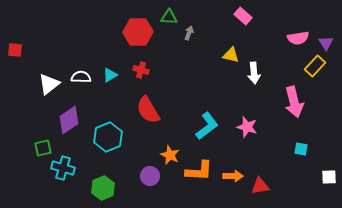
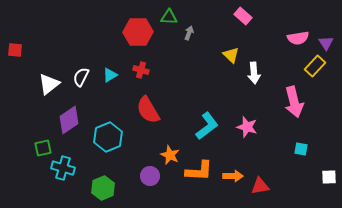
yellow triangle: rotated 30 degrees clockwise
white semicircle: rotated 66 degrees counterclockwise
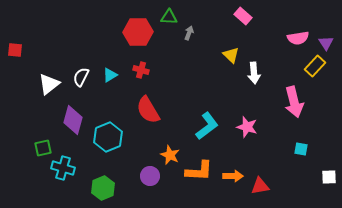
purple diamond: moved 4 px right; rotated 40 degrees counterclockwise
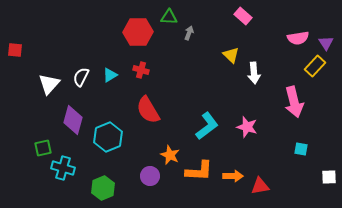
white triangle: rotated 10 degrees counterclockwise
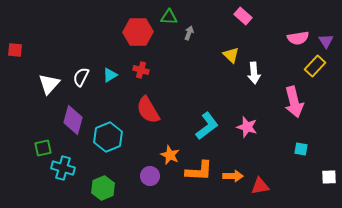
purple triangle: moved 2 px up
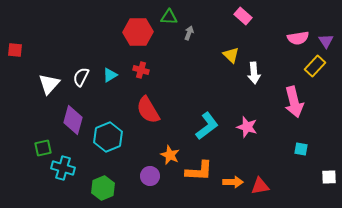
orange arrow: moved 6 px down
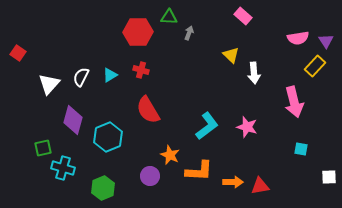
red square: moved 3 px right, 3 px down; rotated 28 degrees clockwise
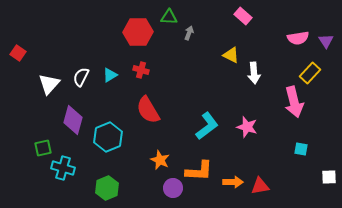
yellow triangle: rotated 18 degrees counterclockwise
yellow rectangle: moved 5 px left, 7 px down
orange star: moved 10 px left, 5 px down
purple circle: moved 23 px right, 12 px down
green hexagon: moved 4 px right
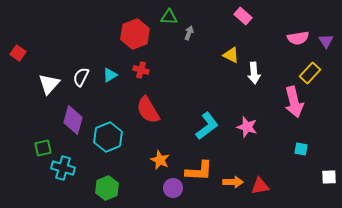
red hexagon: moved 3 px left, 2 px down; rotated 20 degrees counterclockwise
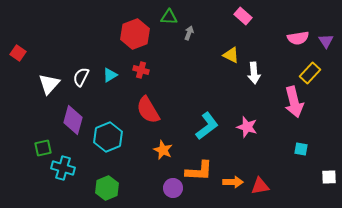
orange star: moved 3 px right, 10 px up
